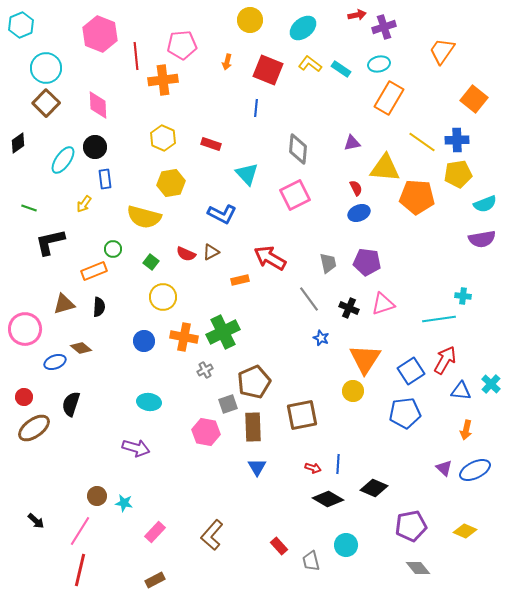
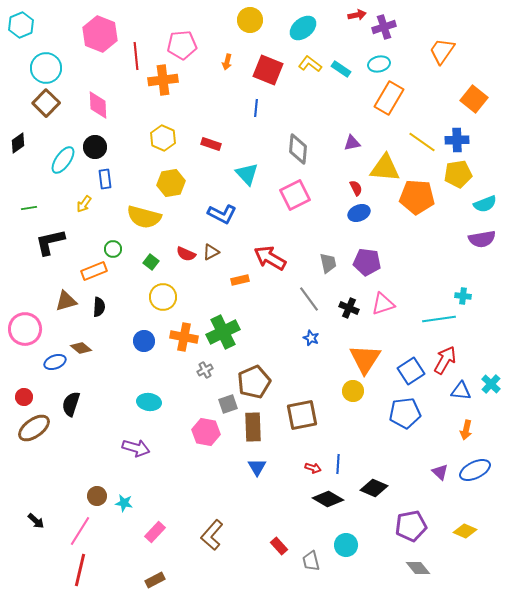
green line at (29, 208): rotated 28 degrees counterclockwise
brown triangle at (64, 304): moved 2 px right, 3 px up
blue star at (321, 338): moved 10 px left
purple triangle at (444, 468): moved 4 px left, 4 px down
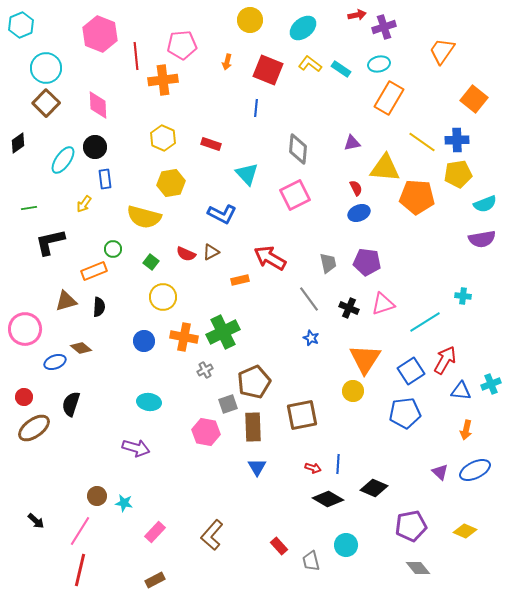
cyan line at (439, 319): moved 14 px left, 3 px down; rotated 24 degrees counterclockwise
cyan cross at (491, 384): rotated 24 degrees clockwise
